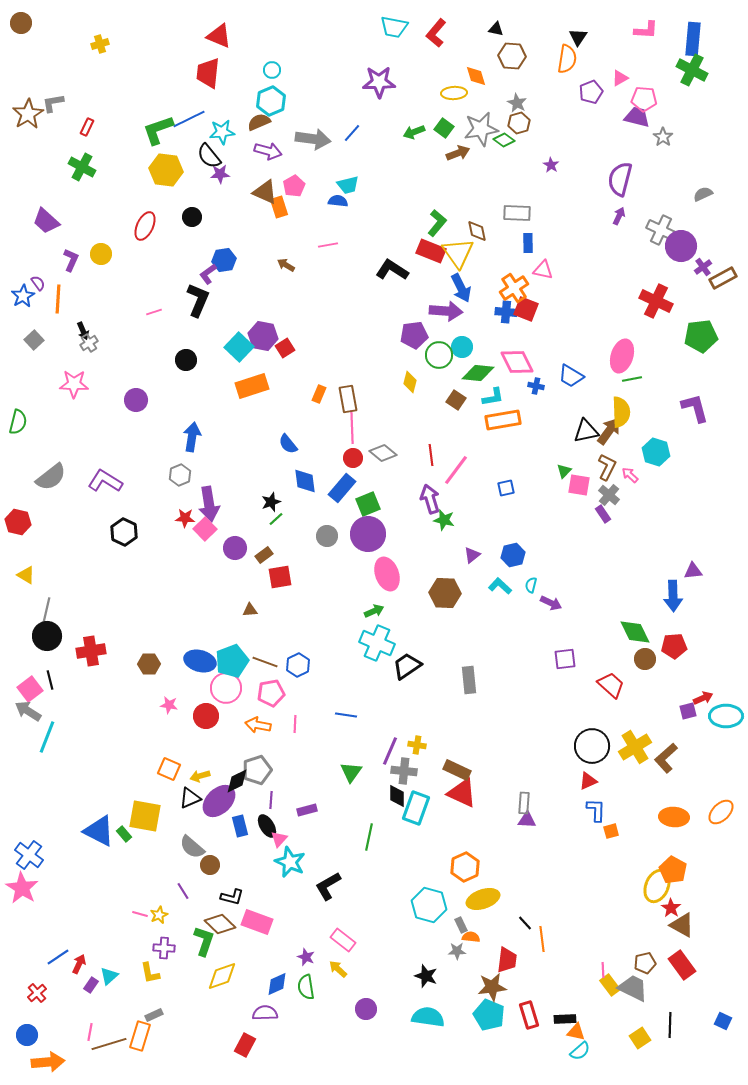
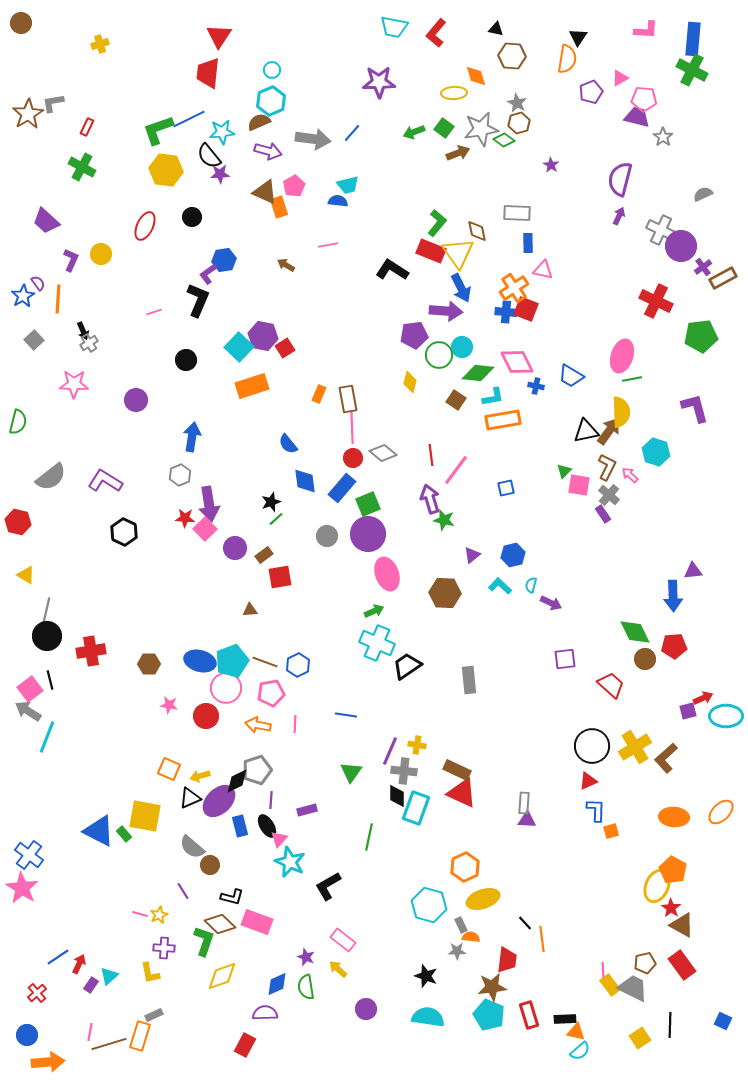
red triangle at (219, 36): rotated 40 degrees clockwise
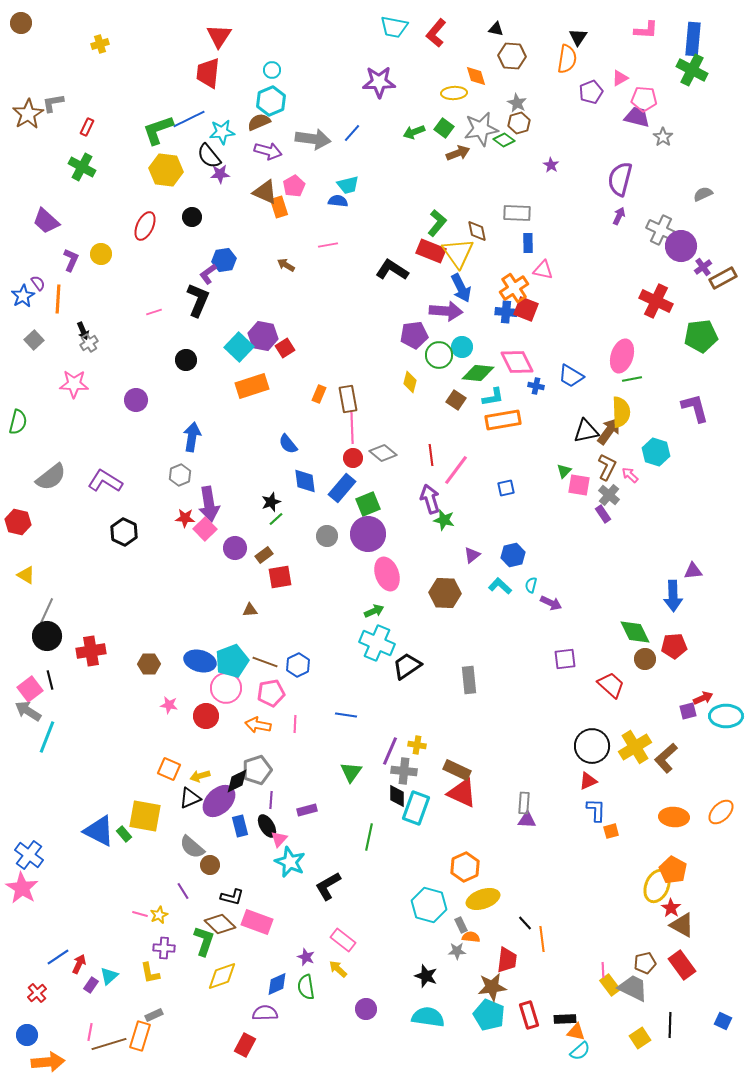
gray line at (46, 612): rotated 12 degrees clockwise
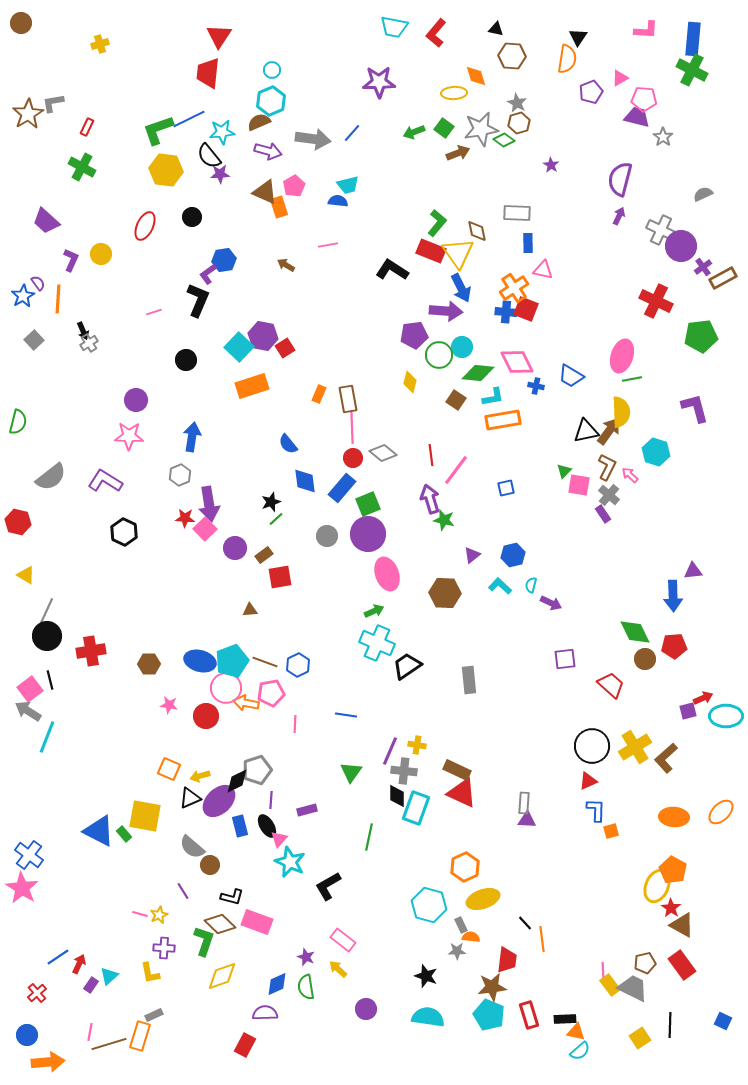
pink star at (74, 384): moved 55 px right, 52 px down
orange arrow at (258, 725): moved 12 px left, 22 px up
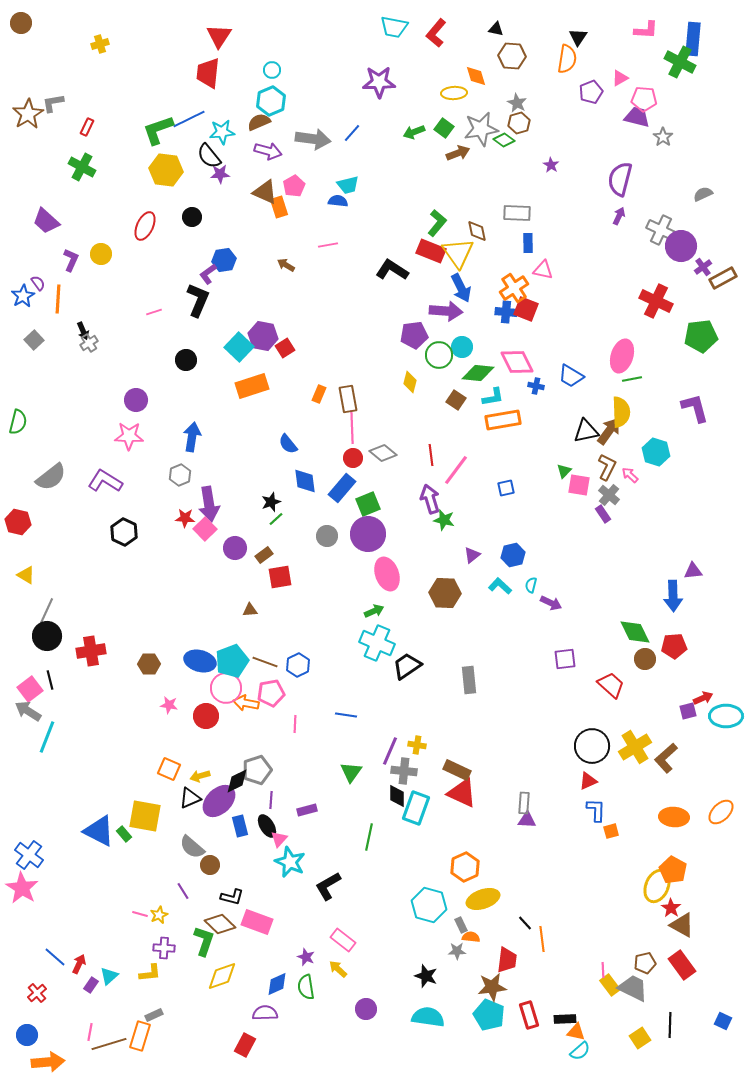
green cross at (692, 70): moved 12 px left, 8 px up
blue line at (58, 957): moved 3 px left; rotated 75 degrees clockwise
yellow L-shape at (150, 973): rotated 85 degrees counterclockwise
